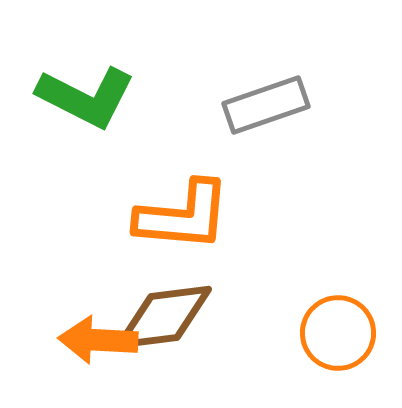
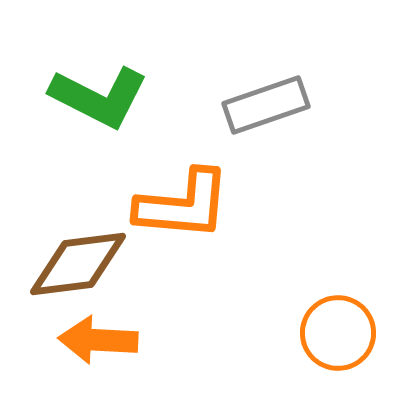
green L-shape: moved 13 px right
orange L-shape: moved 11 px up
brown diamond: moved 86 px left, 53 px up
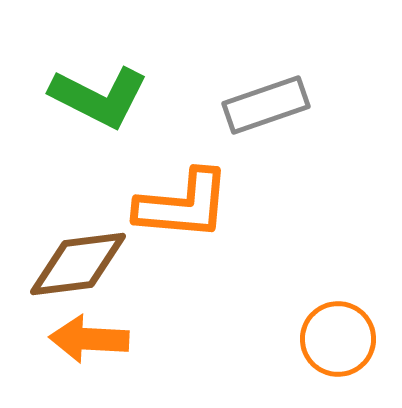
orange circle: moved 6 px down
orange arrow: moved 9 px left, 1 px up
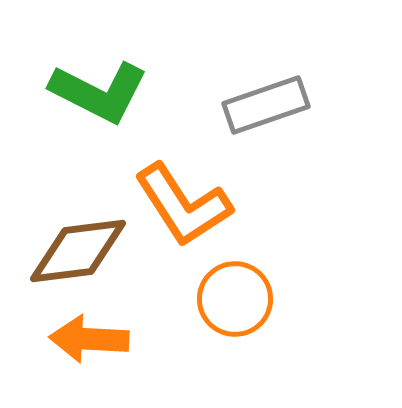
green L-shape: moved 5 px up
orange L-shape: rotated 52 degrees clockwise
brown diamond: moved 13 px up
orange circle: moved 103 px left, 40 px up
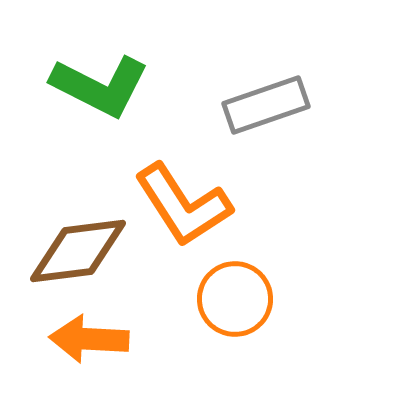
green L-shape: moved 1 px right, 6 px up
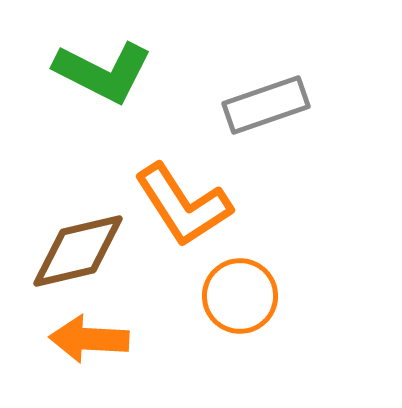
green L-shape: moved 3 px right, 14 px up
brown diamond: rotated 6 degrees counterclockwise
orange circle: moved 5 px right, 3 px up
